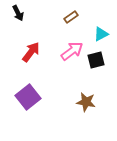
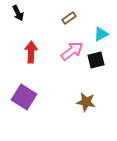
brown rectangle: moved 2 px left, 1 px down
red arrow: rotated 35 degrees counterclockwise
purple square: moved 4 px left; rotated 20 degrees counterclockwise
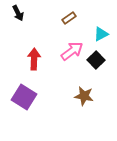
red arrow: moved 3 px right, 7 px down
black square: rotated 30 degrees counterclockwise
brown star: moved 2 px left, 6 px up
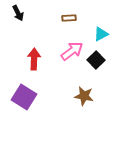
brown rectangle: rotated 32 degrees clockwise
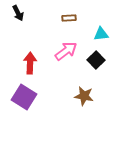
cyan triangle: rotated 21 degrees clockwise
pink arrow: moved 6 px left
red arrow: moved 4 px left, 4 px down
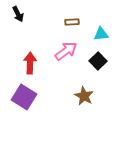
black arrow: moved 1 px down
brown rectangle: moved 3 px right, 4 px down
black square: moved 2 px right, 1 px down
brown star: rotated 18 degrees clockwise
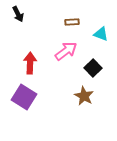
cyan triangle: rotated 28 degrees clockwise
black square: moved 5 px left, 7 px down
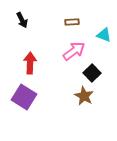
black arrow: moved 4 px right, 6 px down
cyan triangle: moved 3 px right, 1 px down
pink arrow: moved 8 px right
black square: moved 1 px left, 5 px down
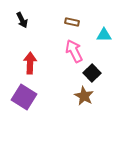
brown rectangle: rotated 16 degrees clockwise
cyan triangle: rotated 21 degrees counterclockwise
pink arrow: rotated 80 degrees counterclockwise
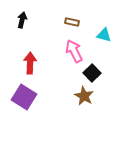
black arrow: rotated 140 degrees counterclockwise
cyan triangle: rotated 14 degrees clockwise
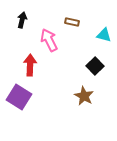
pink arrow: moved 25 px left, 11 px up
red arrow: moved 2 px down
black square: moved 3 px right, 7 px up
purple square: moved 5 px left
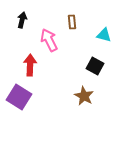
brown rectangle: rotated 72 degrees clockwise
black square: rotated 18 degrees counterclockwise
